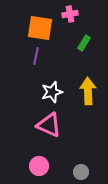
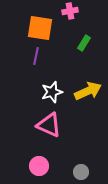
pink cross: moved 3 px up
yellow arrow: rotated 68 degrees clockwise
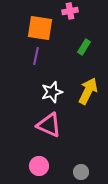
green rectangle: moved 4 px down
yellow arrow: rotated 40 degrees counterclockwise
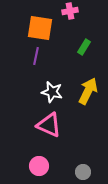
white star: rotated 30 degrees clockwise
gray circle: moved 2 px right
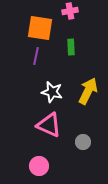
green rectangle: moved 13 px left; rotated 35 degrees counterclockwise
gray circle: moved 30 px up
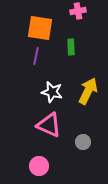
pink cross: moved 8 px right
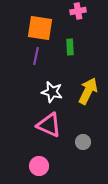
green rectangle: moved 1 px left
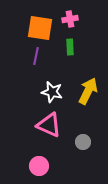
pink cross: moved 8 px left, 8 px down
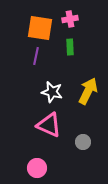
pink circle: moved 2 px left, 2 px down
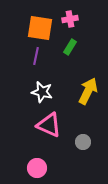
green rectangle: rotated 35 degrees clockwise
white star: moved 10 px left
